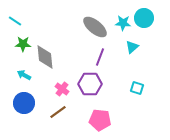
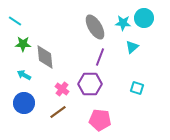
gray ellipse: rotated 20 degrees clockwise
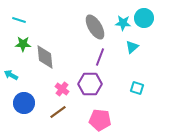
cyan line: moved 4 px right, 1 px up; rotated 16 degrees counterclockwise
cyan arrow: moved 13 px left
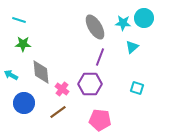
gray diamond: moved 4 px left, 15 px down
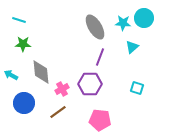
pink cross: rotated 24 degrees clockwise
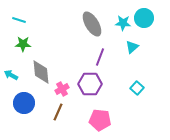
gray ellipse: moved 3 px left, 3 px up
cyan square: rotated 24 degrees clockwise
brown line: rotated 30 degrees counterclockwise
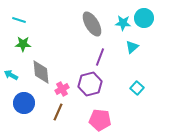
purple hexagon: rotated 15 degrees counterclockwise
